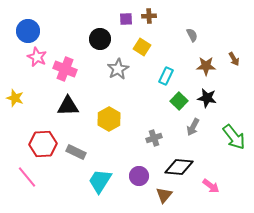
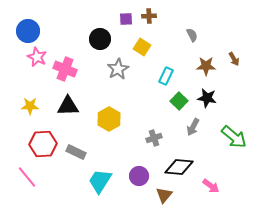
yellow star: moved 15 px right, 8 px down; rotated 18 degrees counterclockwise
green arrow: rotated 12 degrees counterclockwise
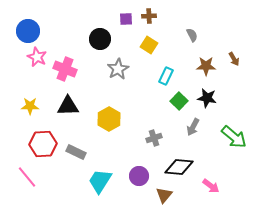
yellow square: moved 7 px right, 2 px up
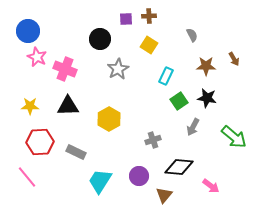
green square: rotated 12 degrees clockwise
gray cross: moved 1 px left, 2 px down
red hexagon: moved 3 px left, 2 px up
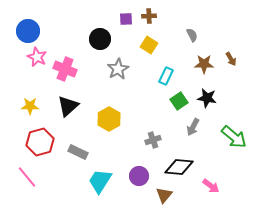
brown arrow: moved 3 px left
brown star: moved 2 px left, 2 px up
black triangle: rotated 40 degrees counterclockwise
red hexagon: rotated 12 degrees counterclockwise
gray rectangle: moved 2 px right
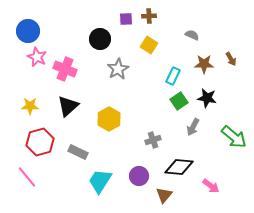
gray semicircle: rotated 40 degrees counterclockwise
cyan rectangle: moved 7 px right
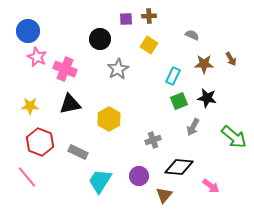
green square: rotated 12 degrees clockwise
black triangle: moved 2 px right, 2 px up; rotated 30 degrees clockwise
red hexagon: rotated 24 degrees counterclockwise
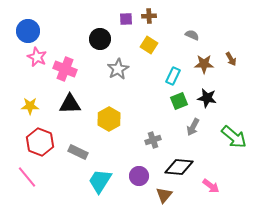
black triangle: rotated 10 degrees clockwise
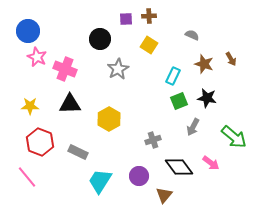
brown star: rotated 18 degrees clockwise
black diamond: rotated 48 degrees clockwise
pink arrow: moved 23 px up
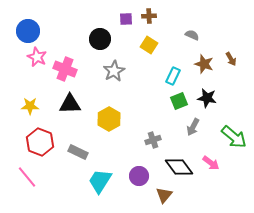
gray star: moved 4 px left, 2 px down
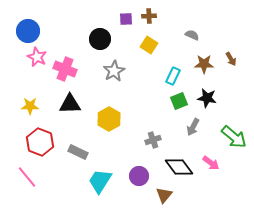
brown star: rotated 18 degrees counterclockwise
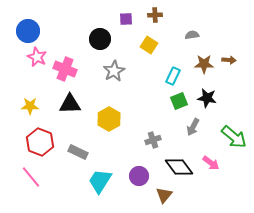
brown cross: moved 6 px right, 1 px up
gray semicircle: rotated 32 degrees counterclockwise
brown arrow: moved 2 px left, 1 px down; rotated 56 degrees counterclockwise
pink line: moved 4 px right
